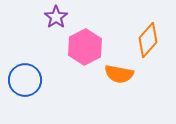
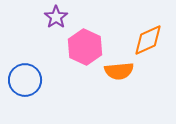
orange diamond: rotated 24 degrees clockwise
pink hexagon: rotated 8 degrees counterclockwise
orange semicircle: moved 3 px up; rotated 16 degrees counterclockwise
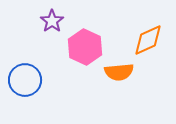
purple star: moved 4 px left, 4 px down
orange semicircle: moved 1 px down
